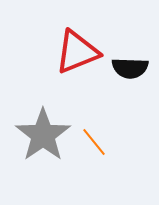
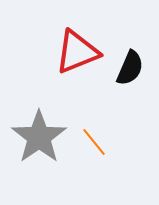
black semicircle: rotated 69 degrees counterclockwise
gray star: moved 4 px left, 2 px down
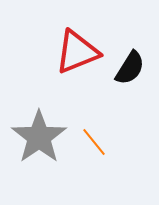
black semicircle: rotated 9 degrees clockwise
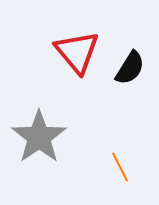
red triangle: rotated 48 degrees counterclockwise
orange line: moved 26 px right, 25 px down; rotated 12 degrees clockwise
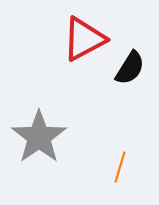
red triangle: moved 7 px right, 13 px up; rotated 42 degrees clockwise
orange line: rotated 44 degrees clockwise
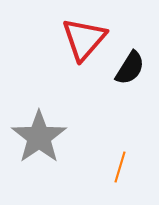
red triangle: rotated 21 degrees counterclockwise
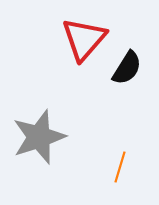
black semicircle: moved 3 px left
gray star: rotated 16 degrees clockwise
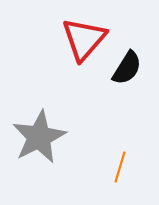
gray star: rotated 8 degrees counterclockwise
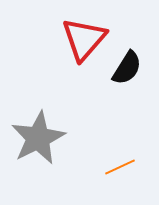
gray star: moved 1 px left, 1 px down
orange line: rotated 48 degrees clockwise
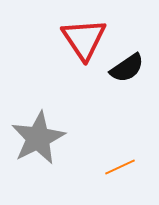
red triangle: rotated 15 degrees counterclockwise
black semicircle: rotated 24 degrees clockwise
